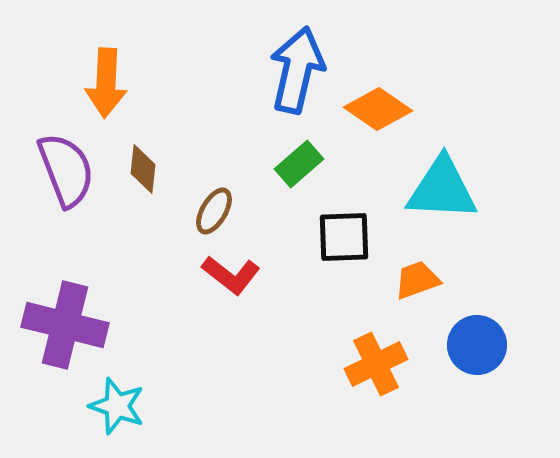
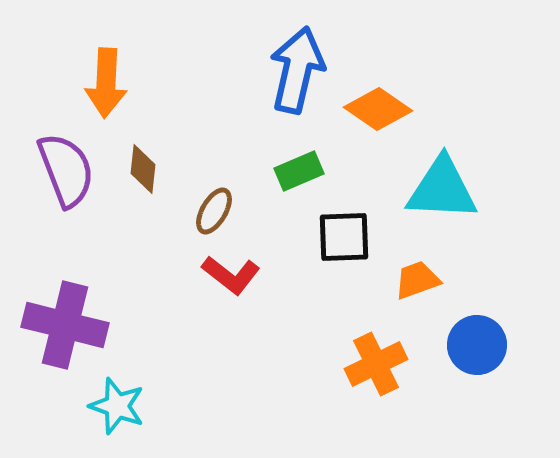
green rectangle: moved 7 px down; rotated 18 degrees clockwise
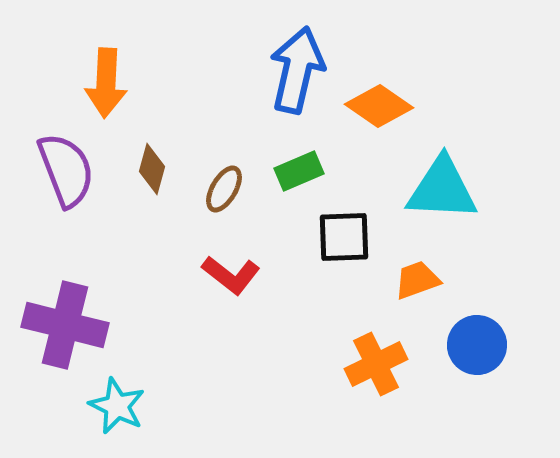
orange diamond: moved 1 px right, 3 px up
brown diamond: moved 9 px right; rotated 9 degrees clockwise
brown ellipse: moved 10 px right, 22 px up
cyan star: rotated 6 degrees clockwise
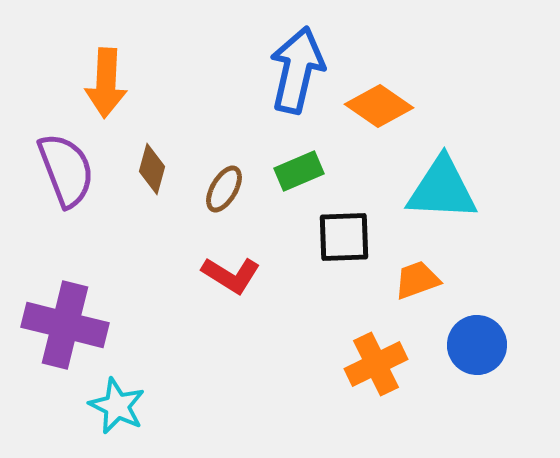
red L-shape: rotated 6 degrees counterclockwise
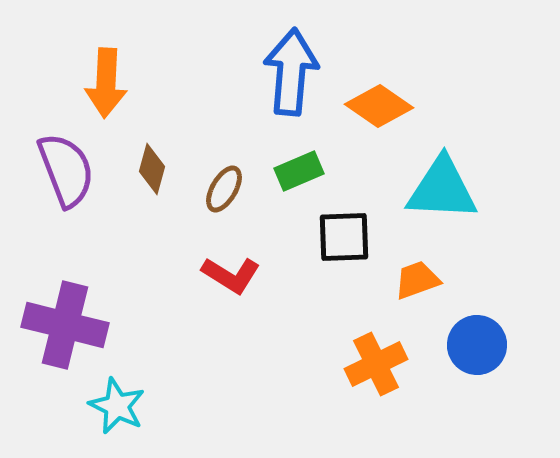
blue arrow: moved 6 px left, 2 px down; rotated 8 degrees counterclockwise
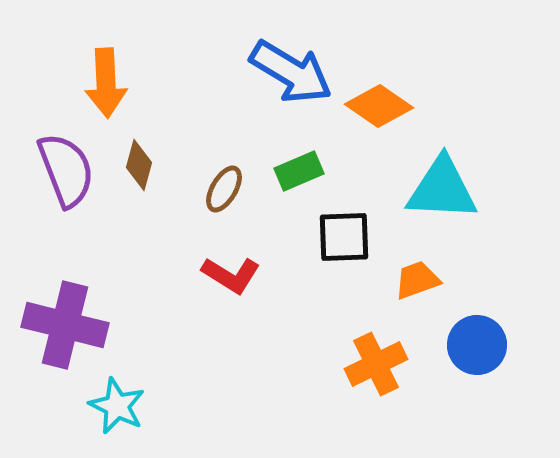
blue arrow: rotated 116 degrees clockwise
orange arrow: rotated 6 degrees counterclockwise
brown diamond: moved 13 px left, 4 px up
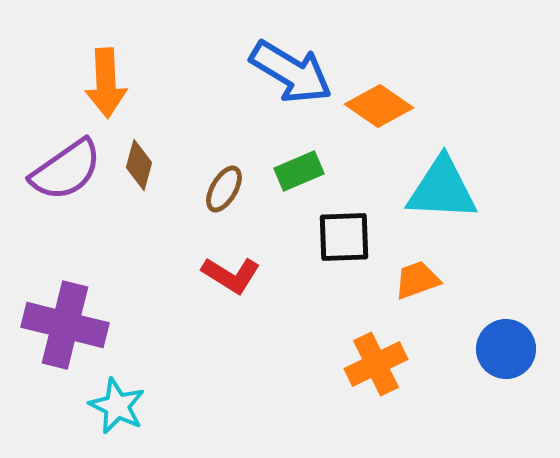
purple semicircle: rotated 76 degrees clockwise
blue circle: moved 29 px right, 4 px down
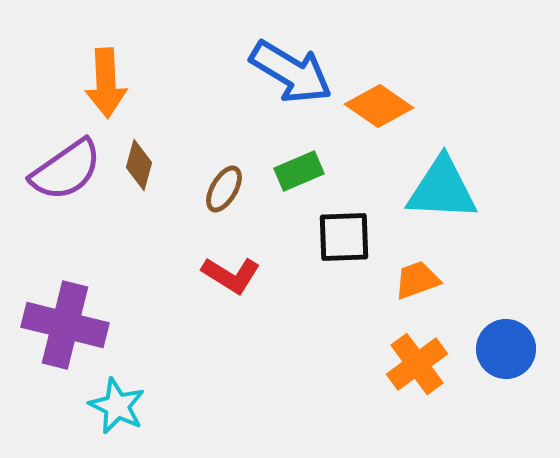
orange cross: moved 41 px right; rotated 10 degrees counterclockwise
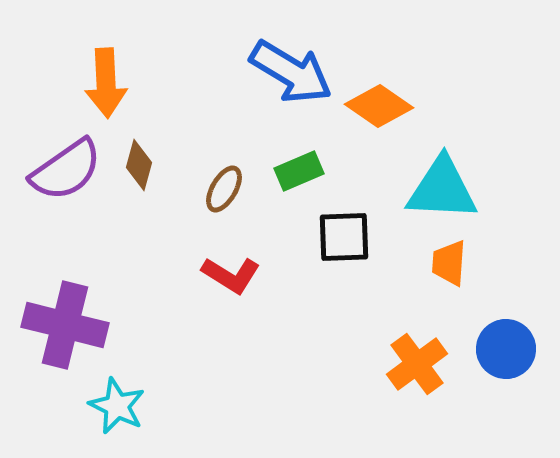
orange trapezoid: moved 32 px right, 17 px up; rotated 66 degrees counterclockwise
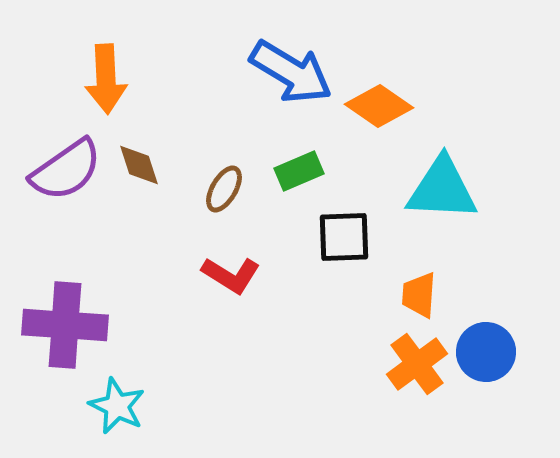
orange arrow: moved 4 px up
brown diamond: rotated 33 degrees counterclockwise
orange trapezoid: moved 30 px left, 32 px down
purple cross: rotated 10 degrees counterclockwise
blue circle: moved 20 px left, 3 px down
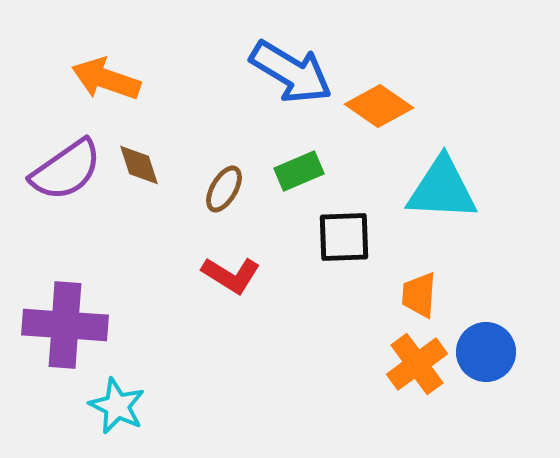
orange arrow: rotated 112 degrees clockwise
